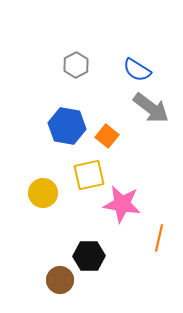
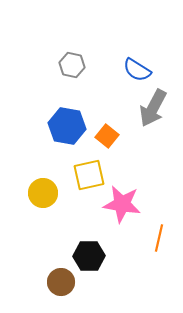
gray hexagon: moved 4 px left; rotated 20 degrees counterclockwise
gray arrow: moved 2 px right; rotated 81 degrees clockwise
brown circle: moved 1 px right, 2 px down
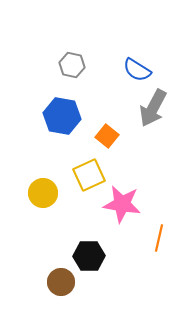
blue hexagon: moved 5 px left, 10 px up
yellow square: rotated 12 degrees counterclockwise
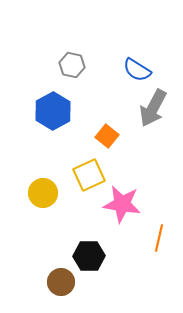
blue hexagon: moved 9 px left, 5 px up; rotated 21 degrees clockwise
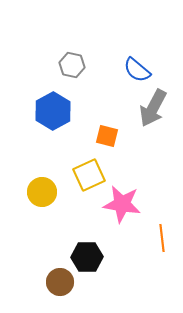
blue semicircle: rotated 8 degrees clockwise
orange square: rotated 25 degrees counterclockwise
yellow circle: moved 1 px left, 1 px up
orange line: moved 3 px right; rotated 20 degrees counterclockwise
black hexagon: moved 2 px left, 1 px down
brown circle: moved 1 px left
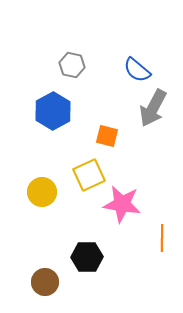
orange line: rotated 8 degrees clockwise
brown circle: moved 15 px left
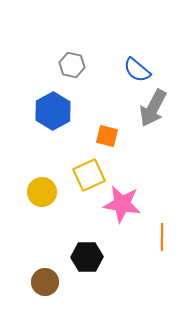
orange line: moved 1 px up
